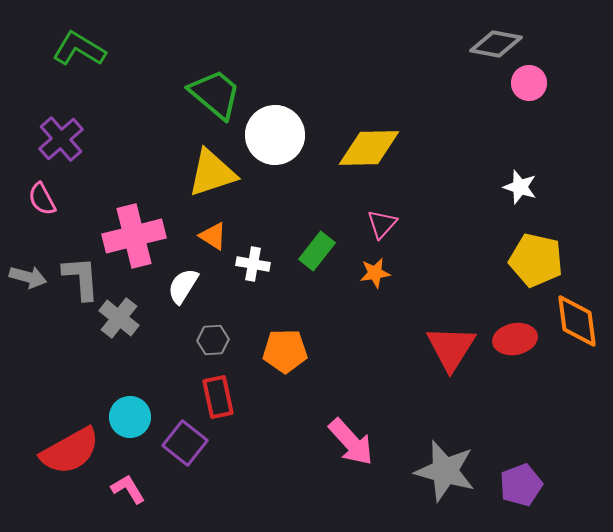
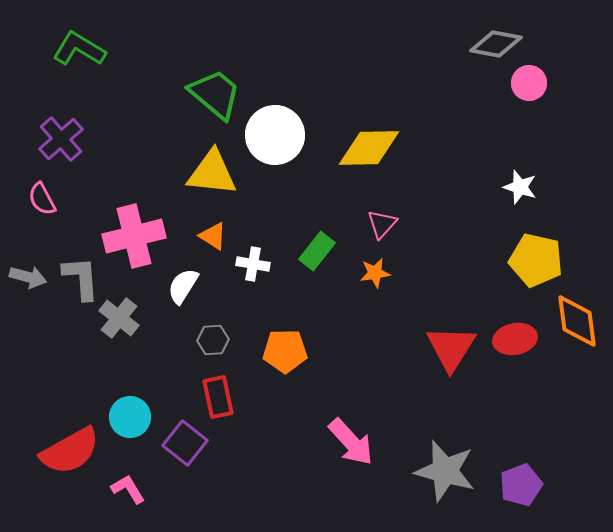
yellow triangle: rotated 24 degrees clockwise
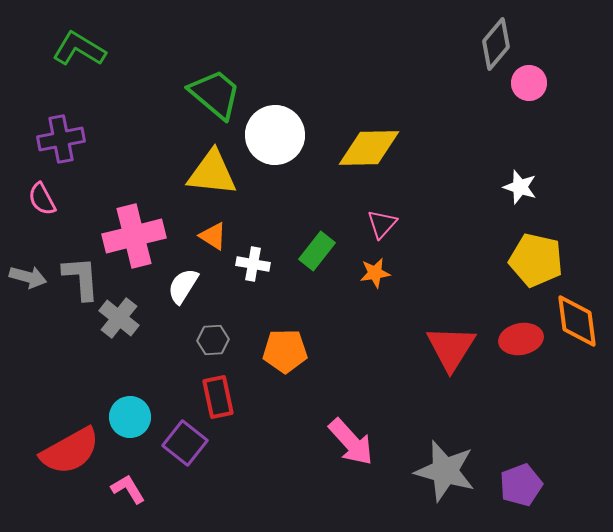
gray diamond: rotated 60 degrees counterclockwise
purple cross: rotated 30 degrees clockwise
red ellipse: moved 6 px right
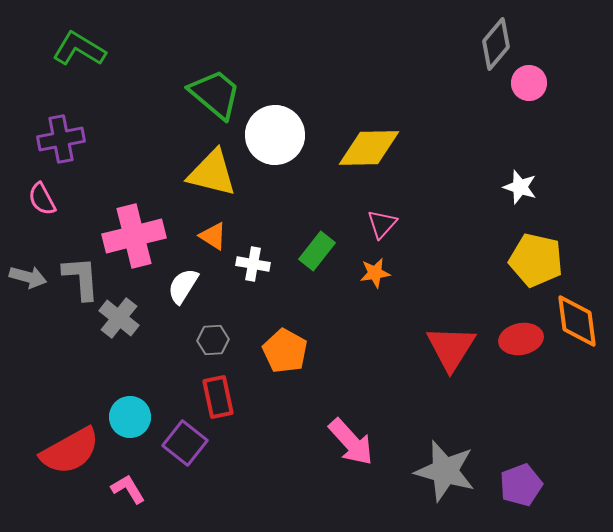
yellow triangle: rotated 8 degrees clockwise
orange pentagon: rotated 30 degrees clockwise
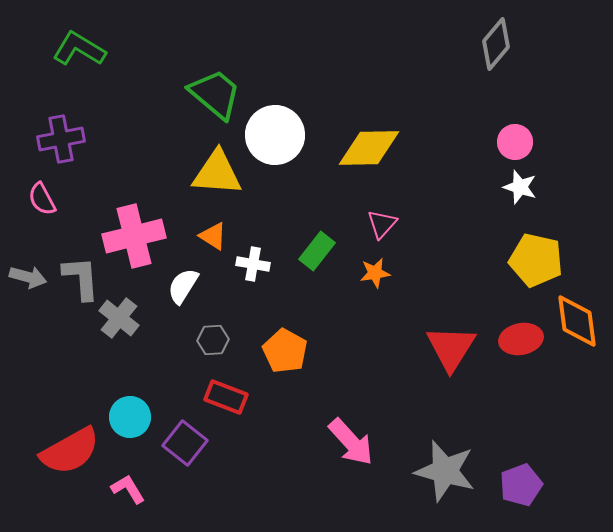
pink circle: moved 14 px left, 59 px down
yellow triangle: moved 5 px right; rotated 10 degrees counterclockwise
red rectangle: moved 8 px right; rotated 57 degrees counterclockwise
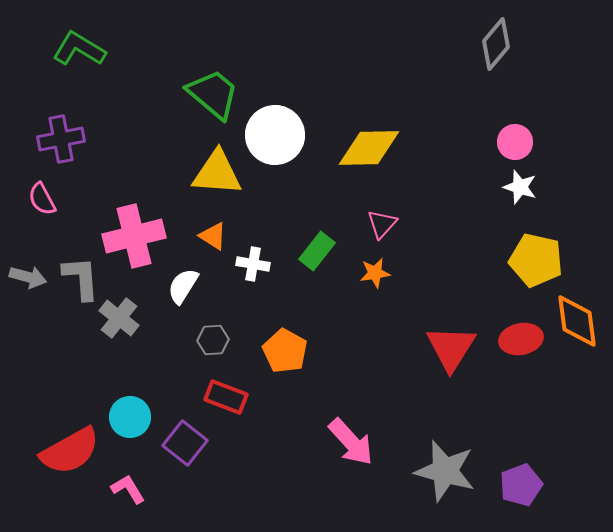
green trapezoid: moved 2 px left
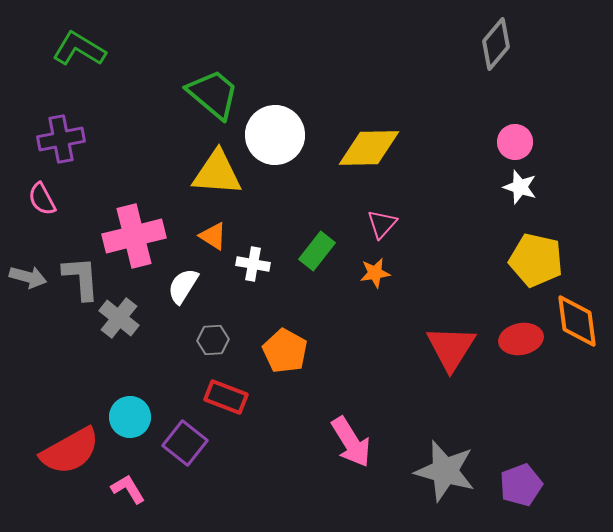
pink arrow: rotated 10 degrees clockwise
